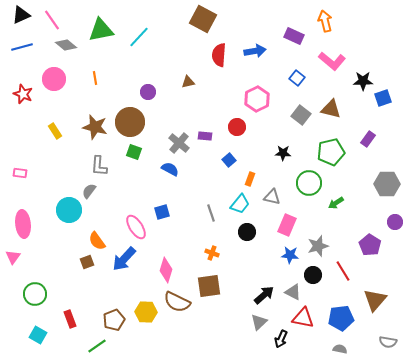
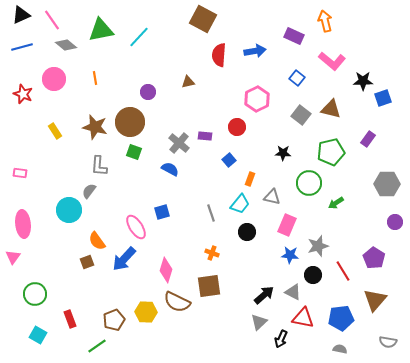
purple pentagon at (370, 245): moved 4 px right, 13 px down
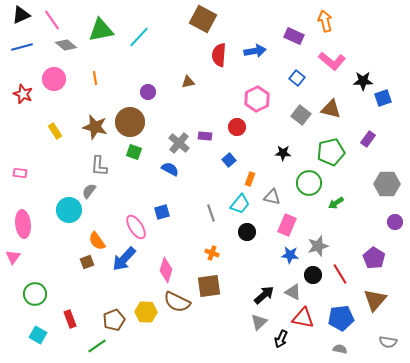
red line at (343, 271): moved 3 px left, 3 px down
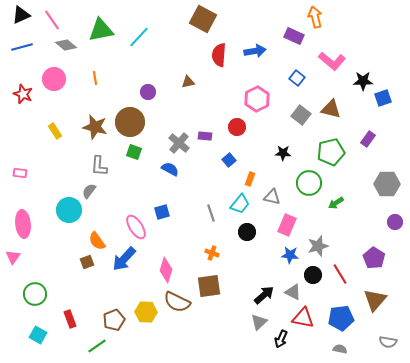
orange arrow at (325, 21): moved 10 px left, 4 px up
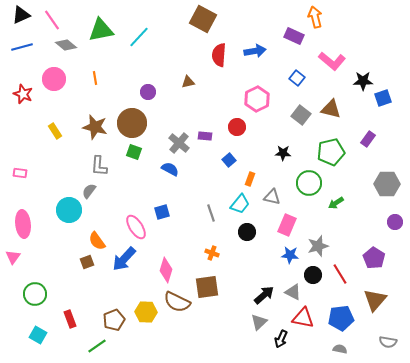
brown circle at (130, 122): moved 2 px right, 1 px down
brown square at (209, 286): moved 2 px left, 1 px down
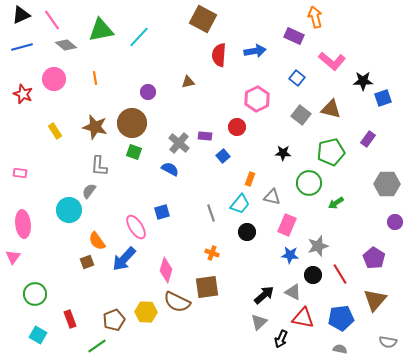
blue square at (229, 160): moved 6 px left, 4 px up
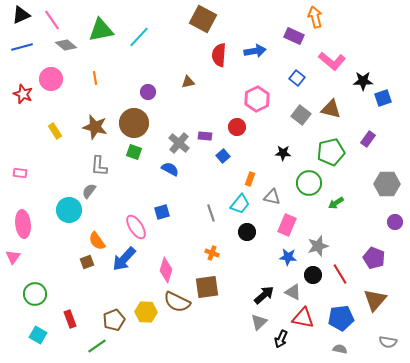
pink circle at (54, 79): moved 3 px left
brown circle at (132, 123): moved 2 px right
blue star at (290, 255): moved 2 px left, 2 px down
purple pentagon at (374, 258): rotated 10 degrees counterclockwise
